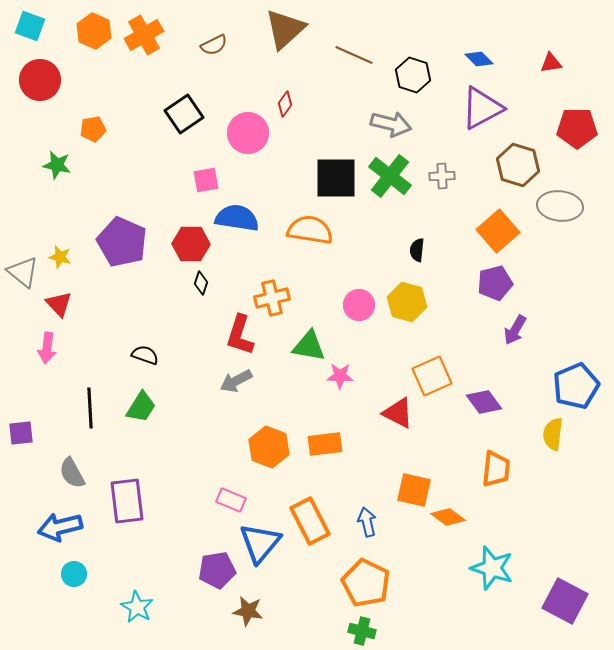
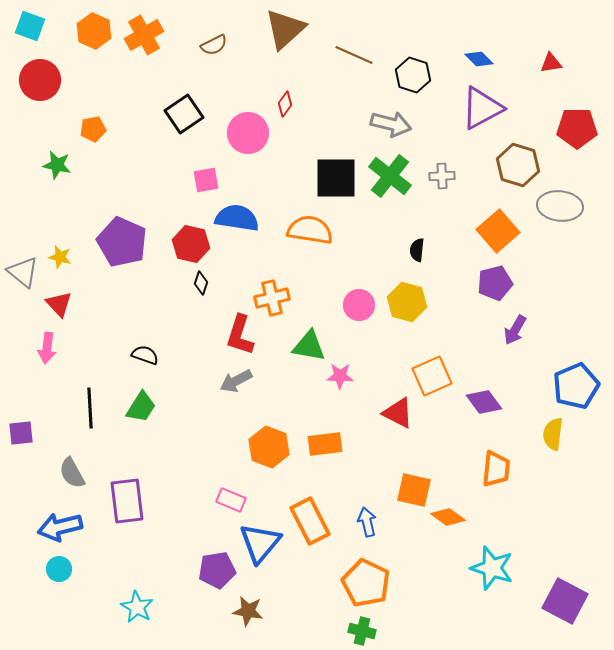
red hexagon at (191, 244): rotated 12 degrees clockwise
cyan circle at (74, 574): moved 15 px left, 5 px up
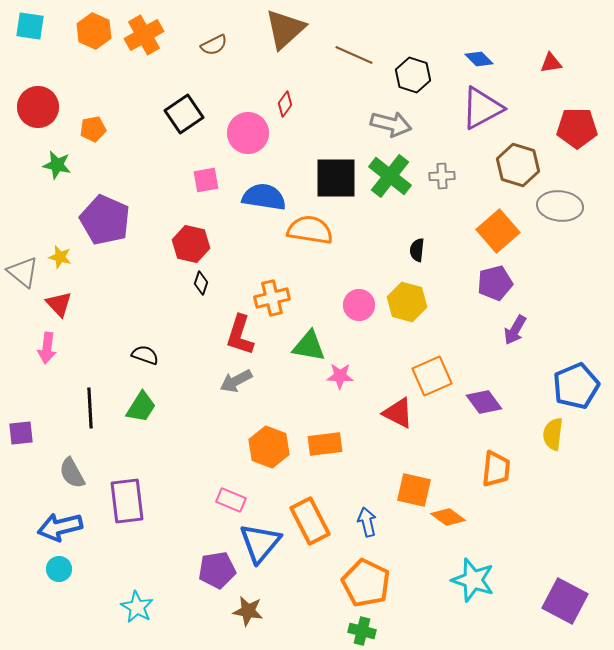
cyan square at (30, 26): rotated 12 degrees counterclockwise
red circle at (40, 80): moved 2 px left, 27 px down
blue semicircle at (237, 218): moved 27 px right, 21 px up
purple pentagon at (122, 242): moved 17 px left, 22 px up
cyan star at (492, 568): moved 19 px left, 12 px down
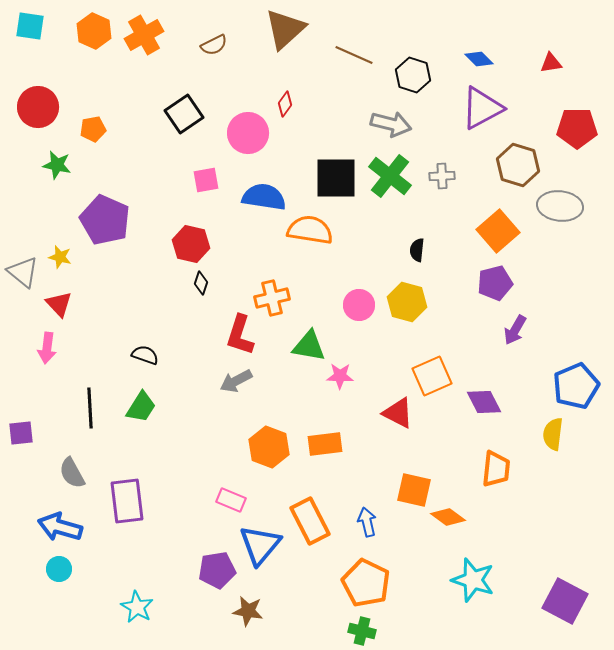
purple diamond at (484, 402): rotated 9 degrees clockwise
blue arrow at (60, 527): rotated 30 degrees clockwise
blue triangle at (260, 543): moved 2 px down
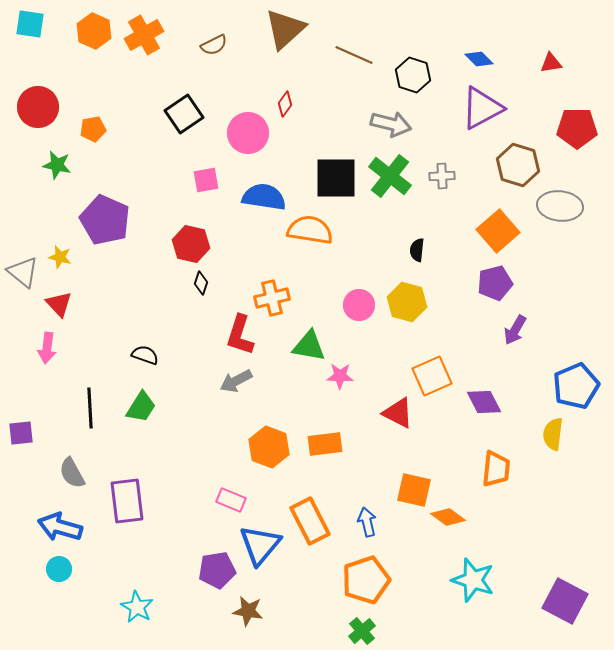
cyan square at (30, 26): moved 2 px up
orange pentagon at (366, 583): moved 3 px up; rotated 27 degrees clockwise
green cross at (362, 631): rotated 36 degrees clockwise
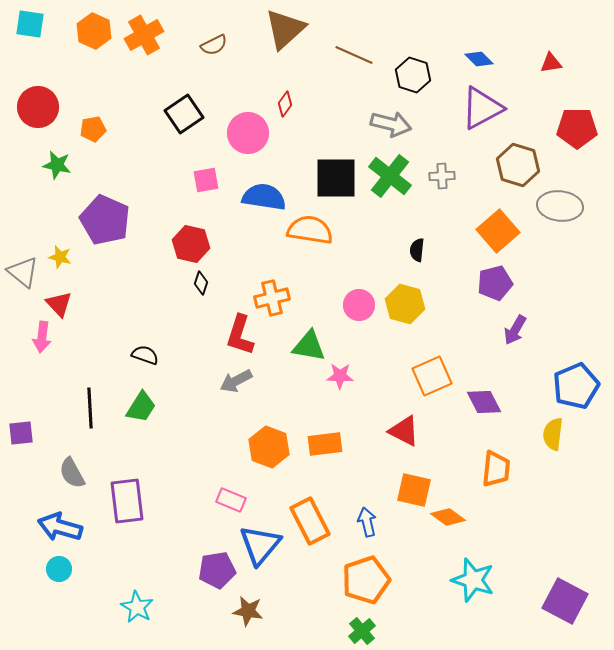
yellow hexagon at (407, 302): moved 2 px left, 2 px down
pink arrow at (47, 348): moved 5 px left, 11 px up
red triangle at (398, 413): moved 6 px right, 18 px down
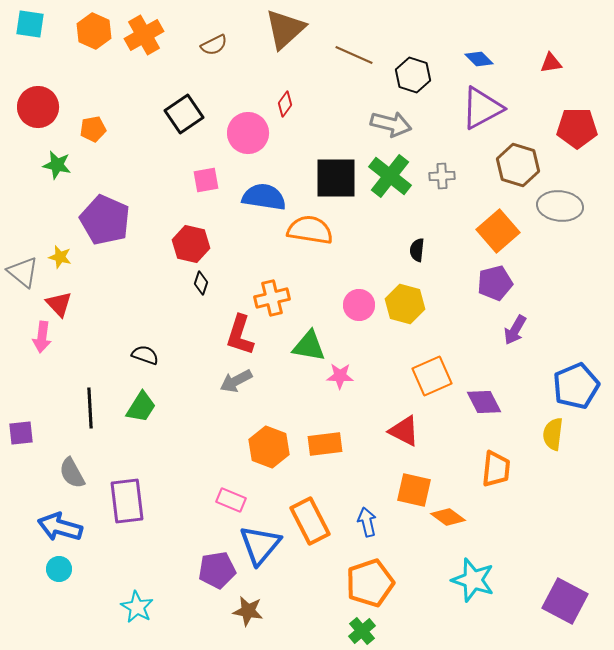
orange pentagon at (366, 580): moved 4 px right, 3 px down
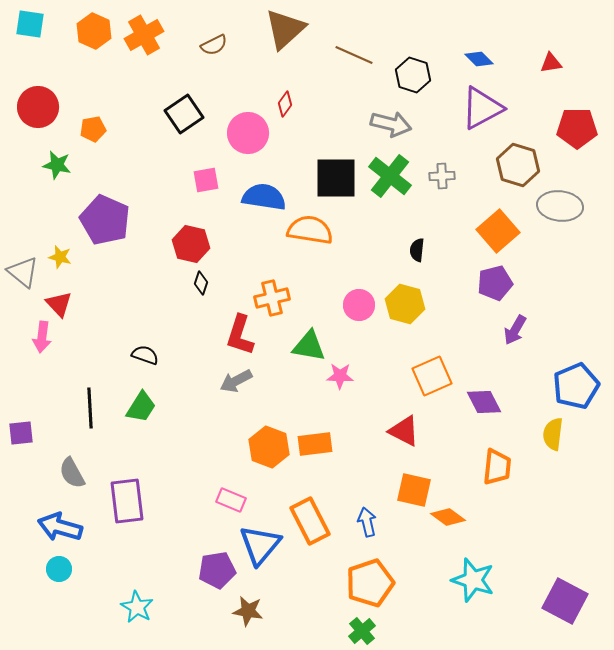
orange rectangle at (325, 444): moved 10 px left
orange trapezoid at (496, 469): moved 1 px right, 2 px up
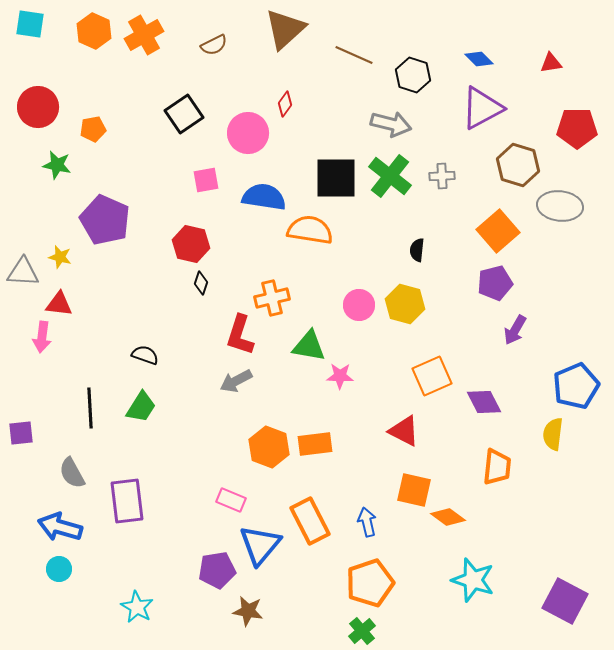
gray triangle at (23, 272): rotated 36 degrees counterclockwise
red triangle at (59, 304): rotated 40 degrees counterclockwise
